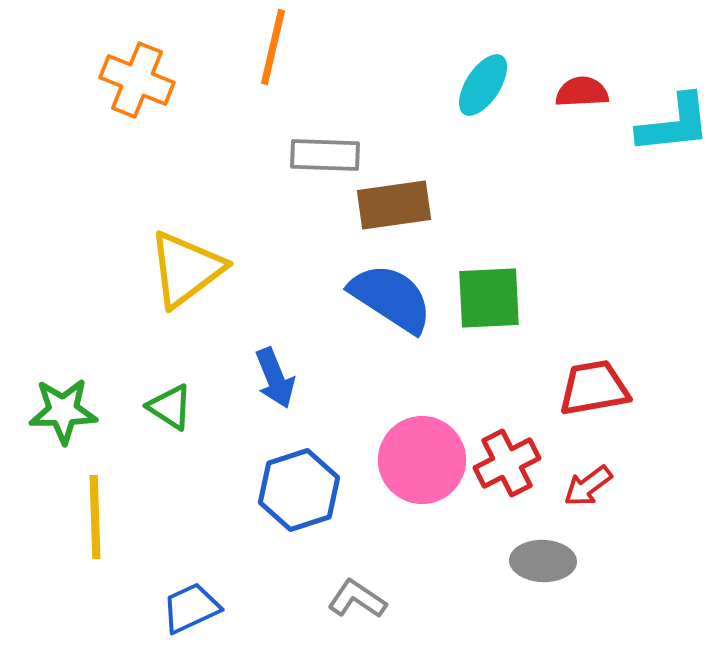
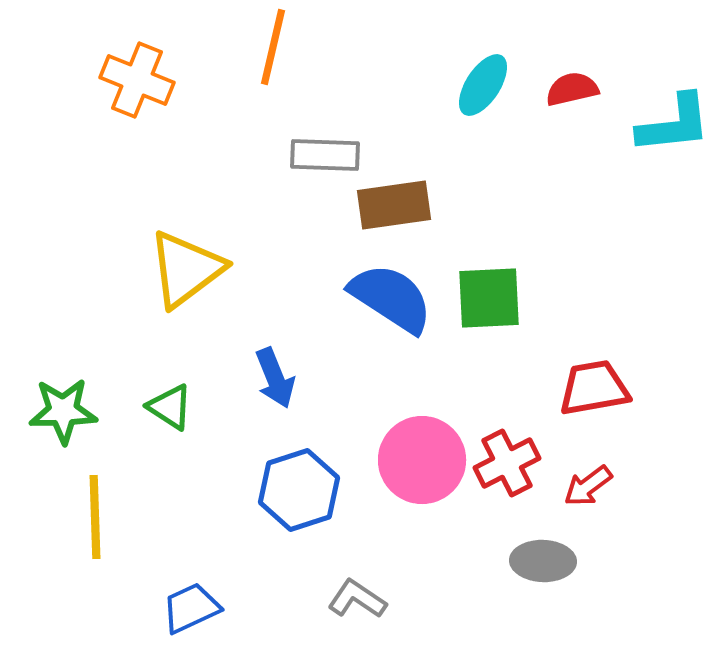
red semicircle: moved 10 px left, 3 px up; rotated 10 degrees counterclockwise
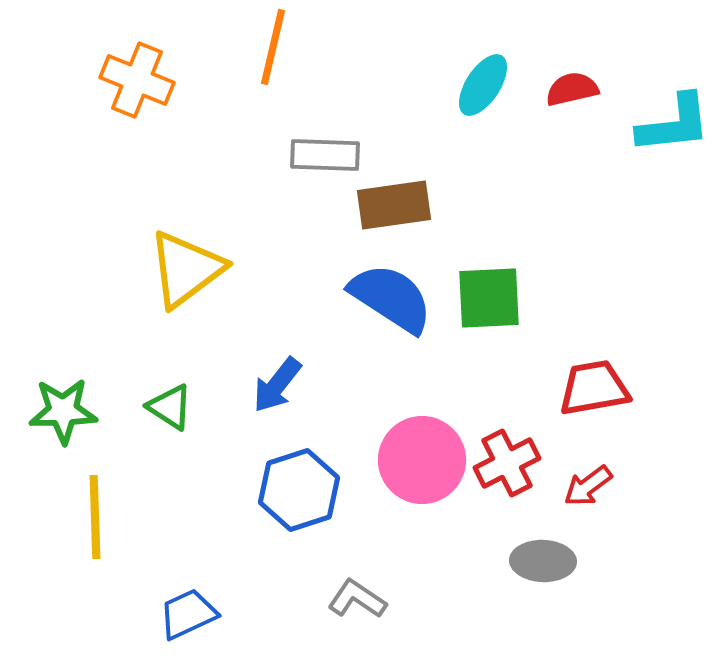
blue arrow: moved 2 px right, 7 px down; rotated 60 degrees clockwise
blue trapezoid: moved 3 px left, 6 px down
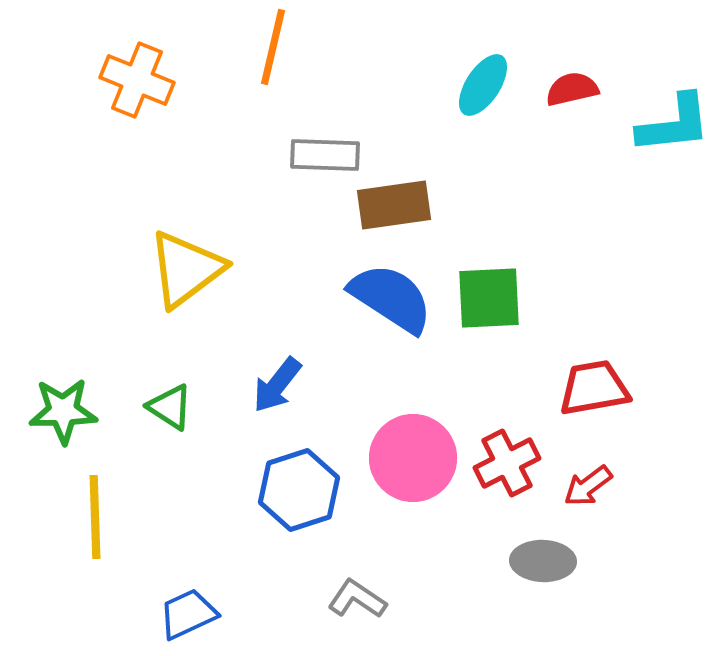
pink circle: moved 9 px left, 2 px up
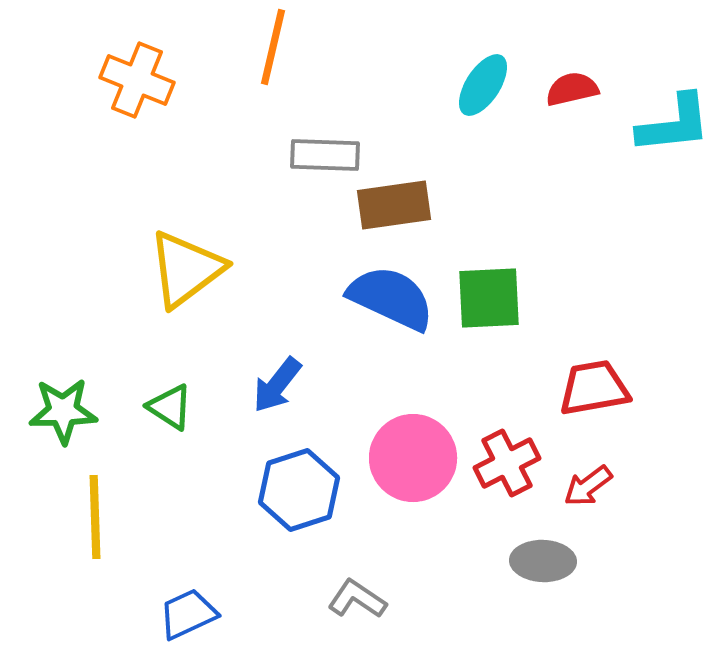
blue semicircle: rotated 8 degrees counterclockwise
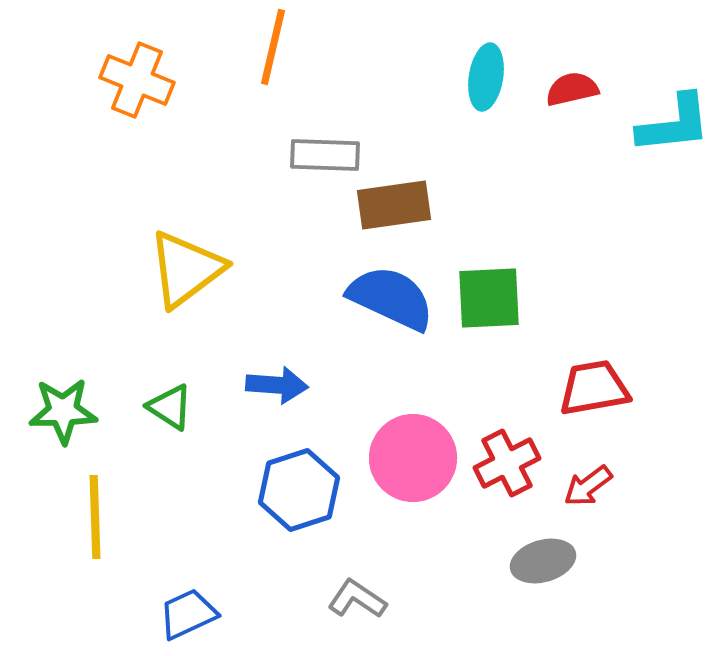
cyan ellipse: moved 3 px right, 8 px up; rotated 24 degrees counterclockwise
blue arrow: rotated 124 degrees counterclockwise
gray ellipse: rotated 18 degrees counterclockwise
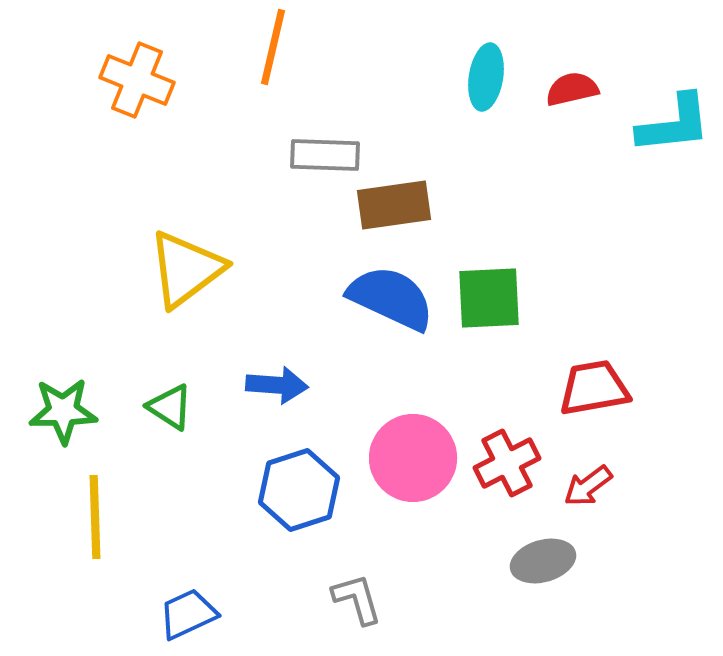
gray L-shape: rotated 40 degrees clockwise
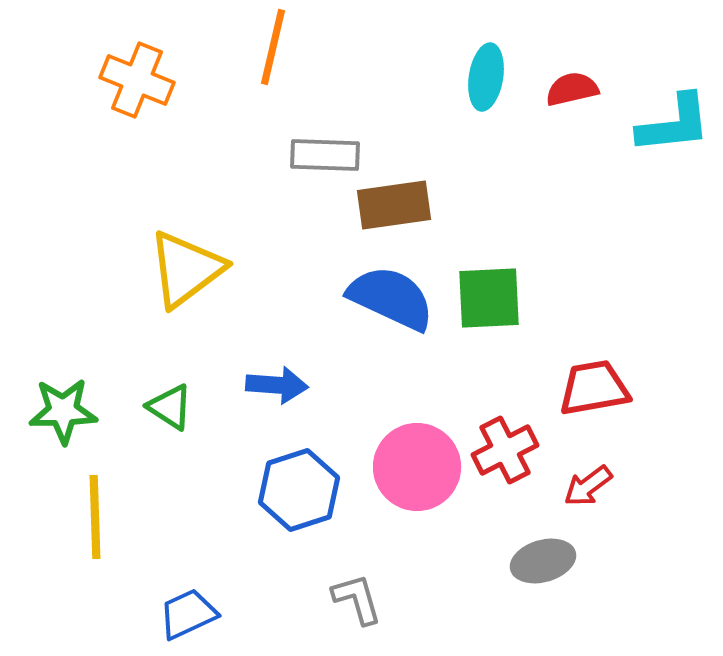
pink circle: moved 4 px right, 9 px down
red cross: moved 2 px left, 13 px up
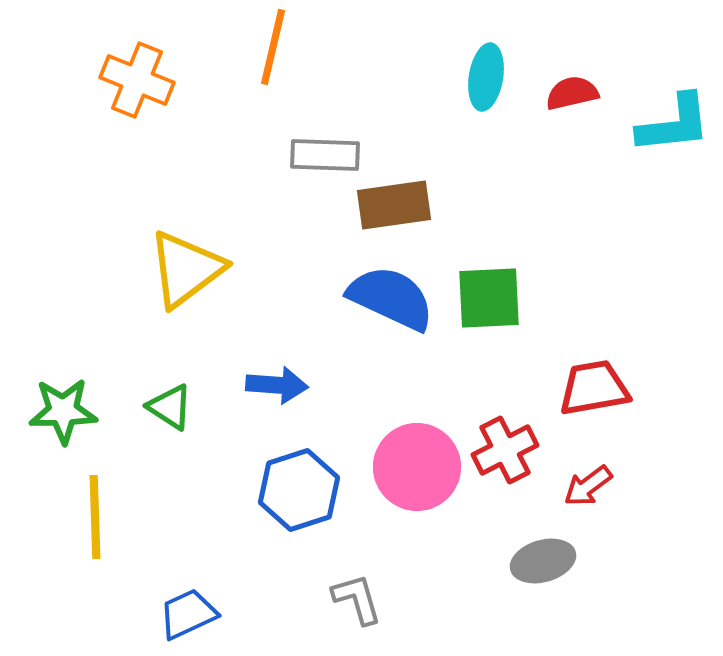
red semicircle: moved 4 px down
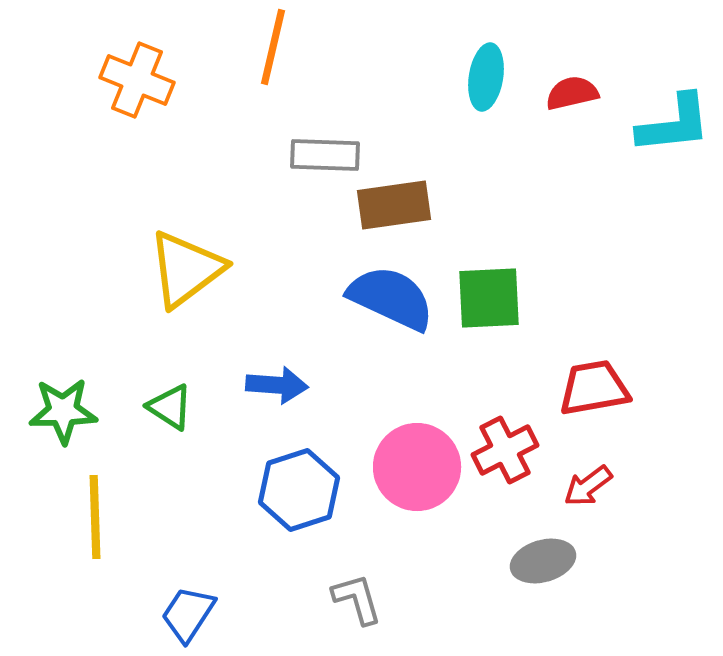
blue trapezoid: rotated 32 degrees counterclockwise
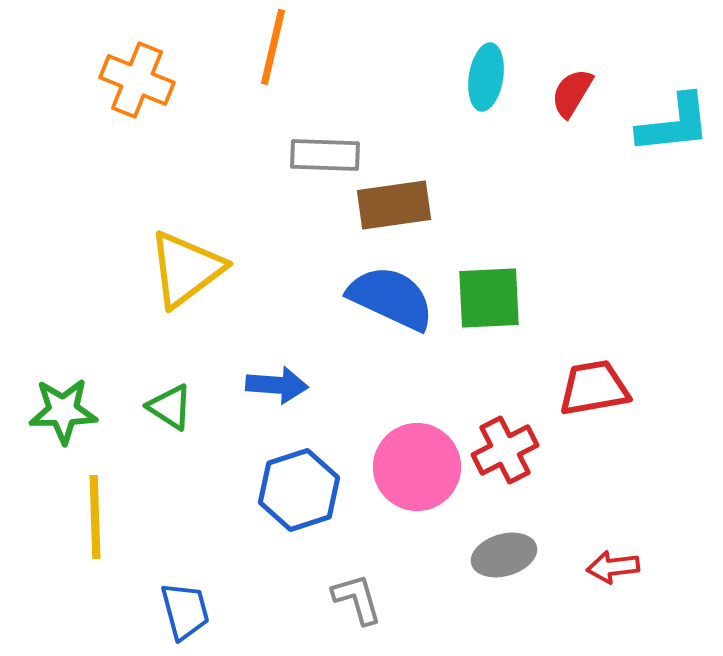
red semicircle: rotated 46 degrees counterclockwise
red arrow: moved 25 px right, 81 px down; rotated 30 degrees clockwise
gray ellipse: moved 39 px left, 6 px up
blue trapezoid: moved 3 px left, 3 px up; rotated 132 degrees clockwise
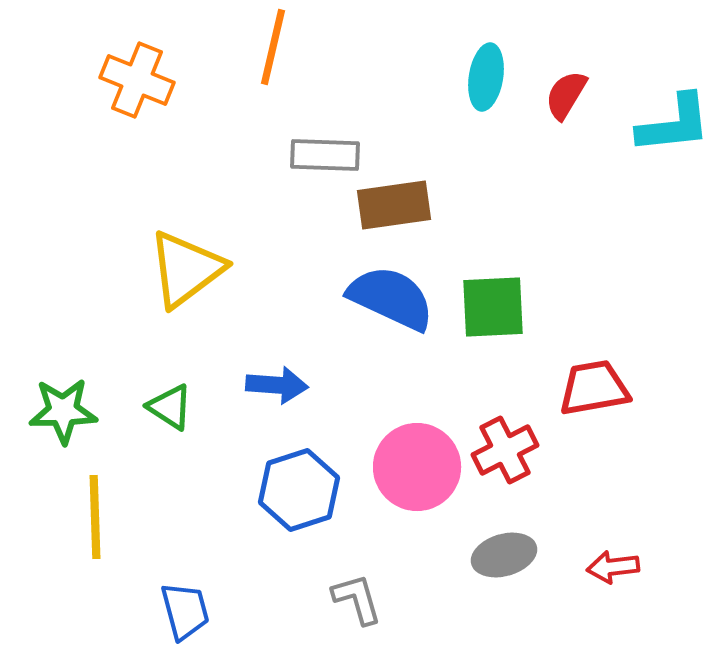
red semicircle: moved 6 px left, 2 px down
green square: moved 4 px right, 9 px down
